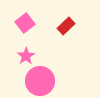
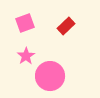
pink square: rotated 18 degrees clockwise
pink circle: moved 10 px right, 5 px up
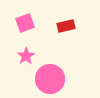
red rectangle: rotated 30 degrees clockwise
pink circle: moved 3 px down
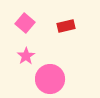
pink square: rotated 30 degrees counterclockwise
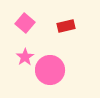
pink star: moved 1 px left, 1 px down
pink circle: moved 9 px up
